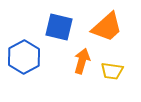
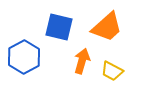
yellow trapezoid: rotated 20 degrees clockwise
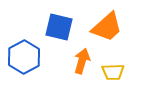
yellow trapezoid: moved 1 px right, 1 px down; rotated 30 degrees counterclockwise
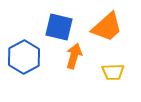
orange arrow: moved 8 px left, 5 px up
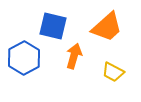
blue square: moved 6 px left, 1 px up
blue hexagon: moved 1 px down
yellow trapezoid: rotated 30 degrees clockwise
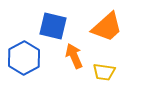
orange arrow: rotated 40 degrees counterclockwise
yellow trapezoid: moved 9 px left; rotated 20 degrees counterclockwise
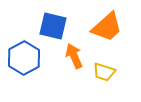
yellow trapezoid: rotated 10 degrees clockwise
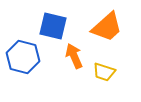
blue hexagon: moved 1 px left, 1 px up; rotated 16 degrees counterclockwise
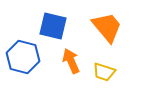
orange trapezoid: rotated 88 degrees counterclockwise
orange arrow: moved 3 px left, 5 px down
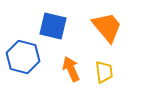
orange arrow: moved 8 px down
yellow trapezoid: rotated 115 degrees counterclockwise
